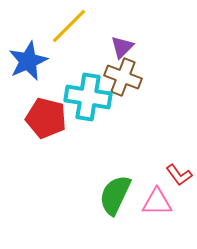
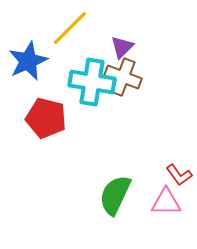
yellow line: moved 1 px right, 2 px down
cyan cross: moved 4 px right, 15 px up
pink triangle: moved 9 px right
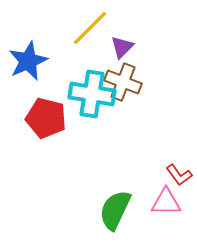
yellow line: moved 20 px right
brown cross: moved 5 px down
cyan cross: moved 12 px down
green semicircle: moved 15 px down
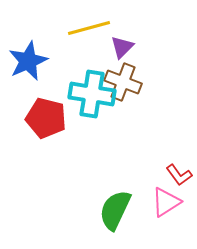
yellow line: moved 1 px left; rotated 30 degrees clockwise
pink triangle: rotated 32 degrees counterclockwise
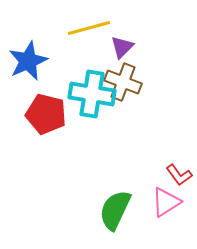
red pentagon: moved 4 px up
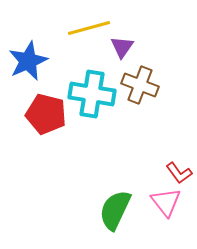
purple triangle: rotated 10 degrees counterclockwise
brown cross: moved 17 px right, 3 px down
red L-shape: moved 2 px up
pink triangle: rotated 36 degrees counterclockwise
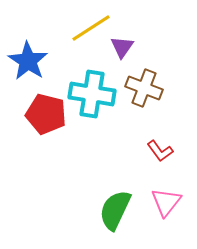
yellow line: moved 2 px right; rotated 18 degrees counterclockwise
blue star: rotated 15 degrees counterclockwise
brown cross: moved 4 px right, 3 px down
red L-shape: moved 19 px left, 22 px up
pink triangle: rotated 16 degrees clockwise
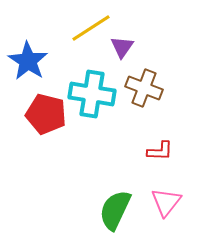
red L-shape: rotated 52 degrees counterclockwise
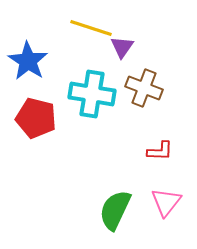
yellow line: rotated 51 degrees clockwise
red pentagon: moved 10 px left, 4 px down
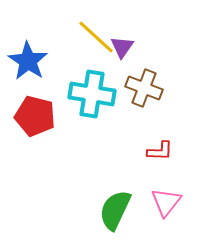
yellow line: moved 5 px right, 9 px down; rotated 24 degrees clockwise
red pentagon: moved 1 px left, 2 px up
